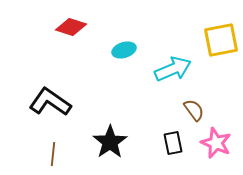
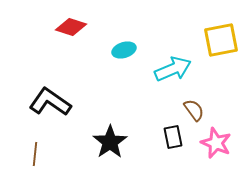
black rectangle: moved 6 px up
brown line: moved 18 px left
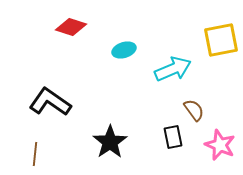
pink star: moved 4 px right, 2 px down
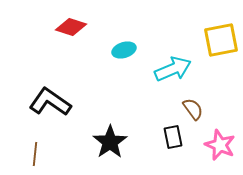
brown semicircle: moved 1 px left, 1 px up
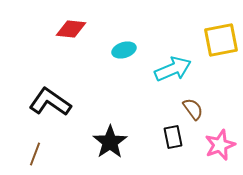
red diamond: moved 2 px down; rotated 12 degrees counterclockwise
pink star: rotated 28 degrees clockwise
brown line: rotated 15 degrees clockwise
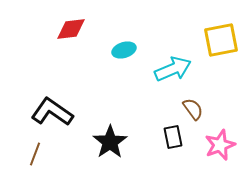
red diamond: rotated 12 degrees counterclockwise
black L-shape: moved 2 px right, 10 px down
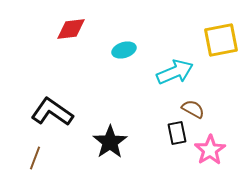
cyan arrow: moved 2 px right, 3 px down
brown semicircle: rotated 25 degrees counterclockwise
black rectangle: moved 4 px right, 4 px up
pink star: moved 10 px left, 5 px down; rotated 12 degrees counterclockwise
brown line: moved 4 px down
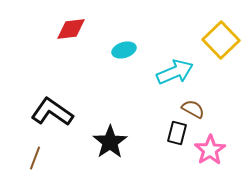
yellow square: rotated 33 degrees counterclockwise
black rectangle: rotated 25 degrees clockwise
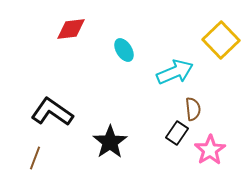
cyan ellipse: rotated 75 degrees clockwise
brown semicircle: rotated 55 degrees clockwise
black rectangle: rotated 20 degrees clockwise
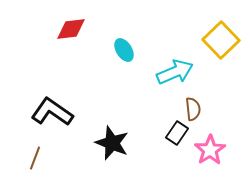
black star: moved 2 px right, 1 px down; rotated 16 degrees counterclockwise
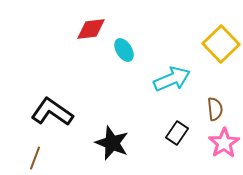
red diamond: moved 20 px right
yellow square: moved 4 px down
cyan arrow: moved 3 px left, 7 px down
brown semicircle: moved 22 px right
pink star: moved 14 px right, 7 px up
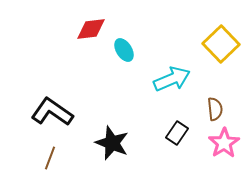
brown line: moved 15 px right
